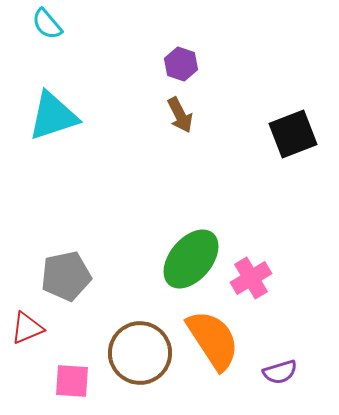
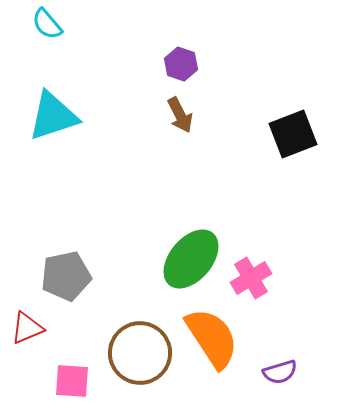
orange semicircle: moved 1 px left, 2 px up
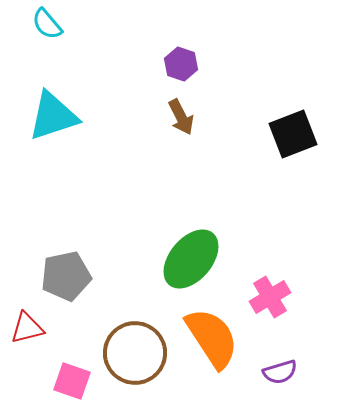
brown arrow: moved 1 px right, 2 px down
pink cross: moved 19 px right, 19 px down
red triangle: rotated 9 degrees clockwise
brown circle: moved 5 px left
pink square: rotated 15 degrees clockwise
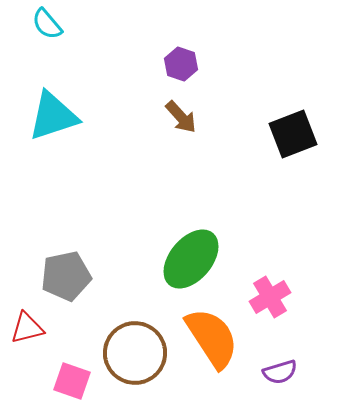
brown arrow: rotated 15 degrees counterclockwise
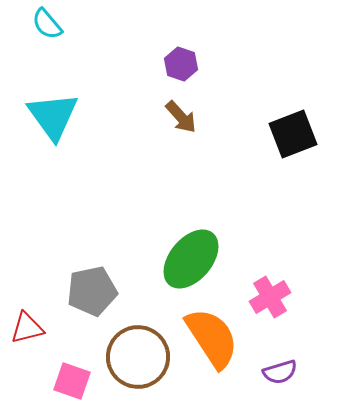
cyan triangle: rotated 48 degrees counterclockwise
gray pentagon: moved 26 px right, 15 px down
brown circle: moved 3 px right, 4 px down
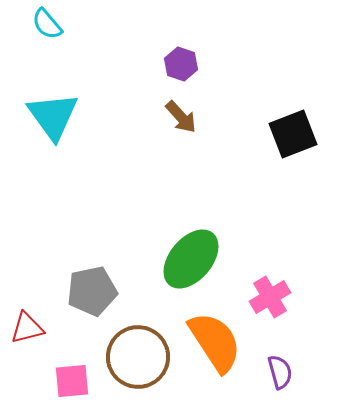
orange semicircle: moved 3 px right, 4 px down
purple semicircle: rotated 88 degrees counterclockwise
pink square: rotated 24 degrees counterclockwise
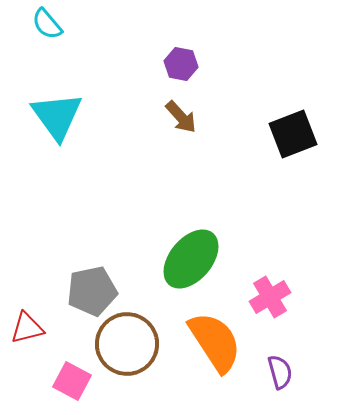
purple hexagon: rotated 8 degrees counterclockwise
cyan triangle: moved 4 px right
brown circle: moved 11 px left, 13 px up
pink square: rotated 33 degrees clockwise
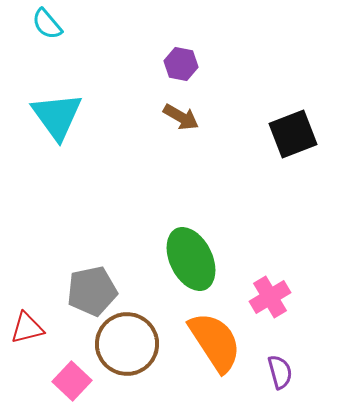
brown arrow: rotated 18 degrees counterclockwise
green ellipse: rotated 66 degrees counterclockwise
pink square: rotated 15 degrees clockwise
